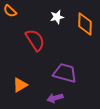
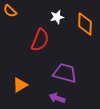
red semicircle: moved 5 px right; rotated 55 degrees clockwise
purple arrow: moved 2 px right; rotated 35 degrees clockwise
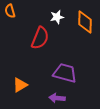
orange semicircle: rotated 32 degrees clockwise
orange diamond: moved 2 px up
red semicircle: moved 2 px up
purple arrow: rotated 14 degrees counterclockwise
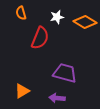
orange semicircle: moved 11 px right, 2 px down
orange diamond: rotated 60 degrees counterclockwise
orange triangle: moved 2 px right, 6 px down
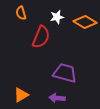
red semicircle: moved 1 px right, 1 px up
orange triangle: moved 1 px left, 4 px down
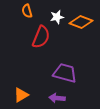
orange semicircle: moved 6 px right, 2 px up
orange diamond: moved 4 px left; rotated 10 degrees counterclockwise
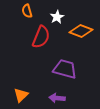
white star: rotated 16 degrees counterclockwise
orange diamond: moved 9 px down
purple trapezoid: moved 4 px up
orange triangle: rotated 14 degrees counterclockwise
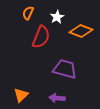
orange semicircle: moved 1 px right, 2 px down; rotated 40 degrees clockwise
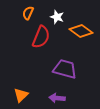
white star: rotated 24 degrees counterclockwise
orange diamond: rotated 15 degrees clockwise
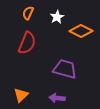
white star: rotated 24 degrees clockwise
orange diamond: rotated 10 degrees counterclockwise
red semicircle: moved 14 px left, 6 px down
